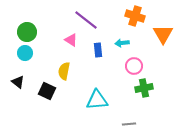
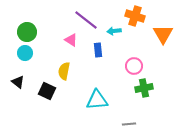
cyan arrow: moved 8 px left, 12 px up
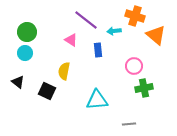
orange triangle: moved 7 px left, 1 px down; rotated 20 degrees counterclockwise
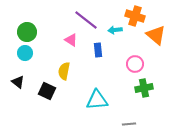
cyan arrow: moved 1 px right, 1 px up
pink circle: moved 1 px right, 2 px up
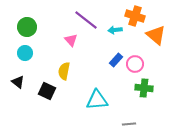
green circle: moved 5 px up
pink triangle: rotated 16 degrees clockwise
blue rectangle: moved 18 px right, 10 px down; rotated 48 degrees clockwise
green cross: rotated 18 degrees clockwise
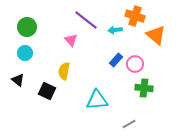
black triangle: moved 2 px up
gray line: rotated 24 degrees counterclockwise
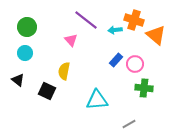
orange cross: moved 1 px left, 4 px down
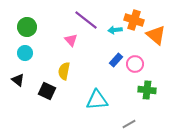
green cross: moved 3 px right, 2 px down
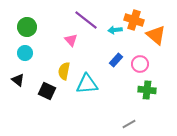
pink circle: moved 5 px right
cyan triangle: moved 10 px left, 16 px up
